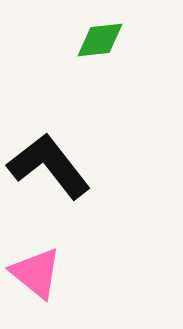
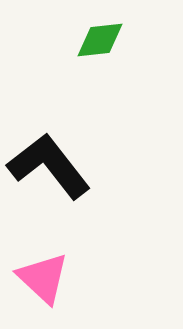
pink triangle: moved 7 px right, 5 px down; rotated 4 degrees clockwise
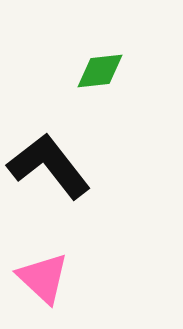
green diamond: moved 31 px down
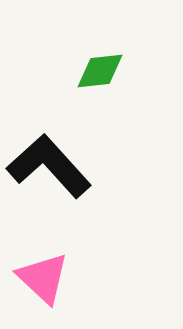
black L-shape: rotated 4 degrees counterclockwise
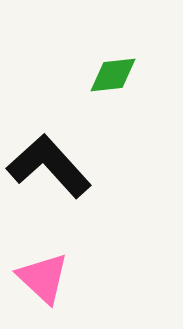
green diamond: moved 13 px right, 4 px down
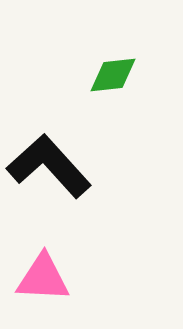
pink triangle: rotated 40 degrees counterclockwise
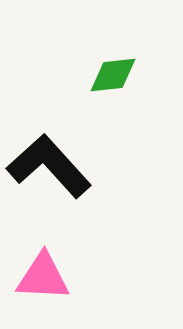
pink triangle: moved 1 px up
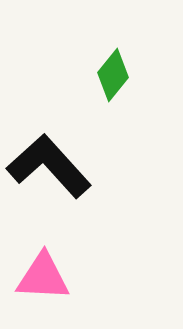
green diamond: rotated 45 degrees counterclockwise
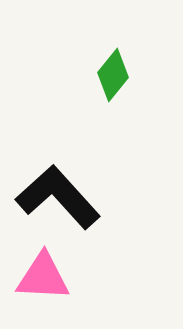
black L-shape: moved 9 px right, 31 px down
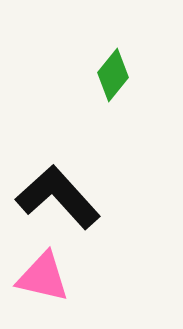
pink triangle: rotated 10 degrees clockwise
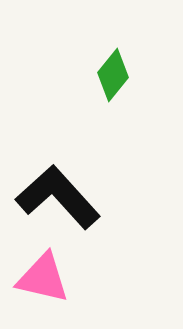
pink triangle: moved 1 px down
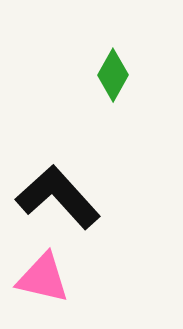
green diamond: rotated 9 degrees counterclockwise
